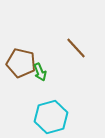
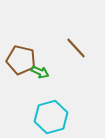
brown pentagon: moved 3 px up
green arrow: rotated 42 degrees counterclockwise
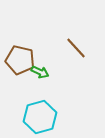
brown pentagon: moved 1 px left
cyan hexagon: moved 11 px left
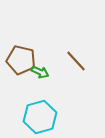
brown line: moved 13 px down
brown pentagon: moved 1 px right
